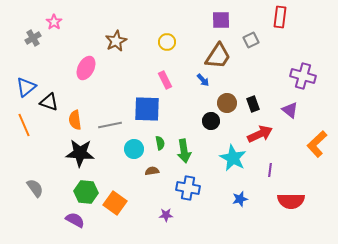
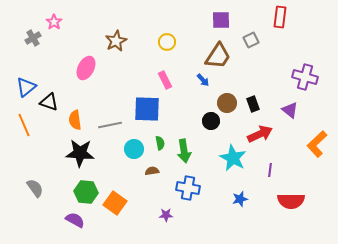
purple cross: moved 2 px right, 1 px down
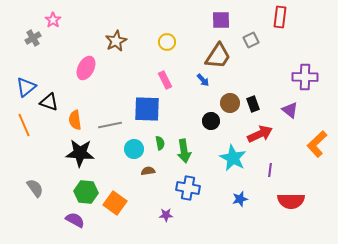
pink star: moved 1 px left, 2 px up
purple cross: rotated 15 degrees counterclockwise
brown circle: moved 3 px right
brown semicircle: moved 4 px left
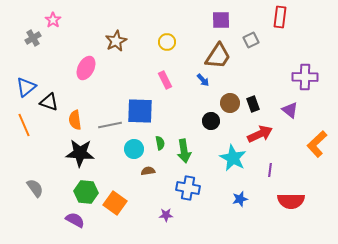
blue square: moved 7 px left, 2 px down
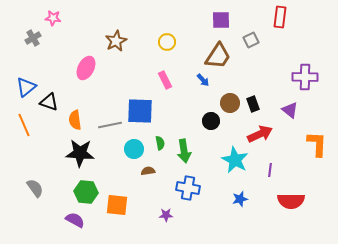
pink star: moved 2 px up; rotated 28 degrees counterclockwise
orange L-shape: rotated 136 degrees clockwise
cyan star: moved 2 px right, 2 px down
orange square: moved 2 px right, 2 px down; rotated 30 degrees counterclockwise
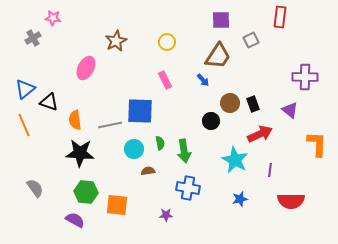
blue triangle: moved 1 px left, 2 px down
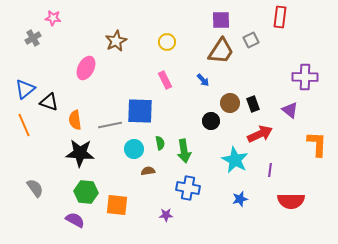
brown trapezoid: moved 3 px right, 5 px up
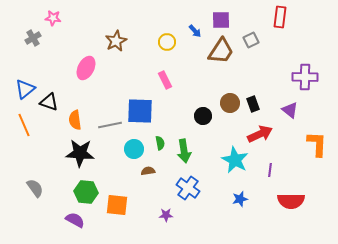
blue arrow: moved 8 px left, 49 px up
black circle: moved 8 px left, 5 px up
blue cross: rotated 25 degrees clockwise
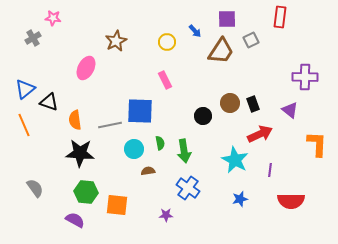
purple square: moved 6 px right, 1 px up
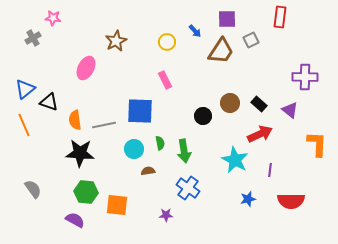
black rectangle: moved 6 px right; rotated 28 degrees counterclockwise
gray line: moved 6 px left
gray semicircle: moved 2 px left, 1 px down
blue star: moved 8 px right
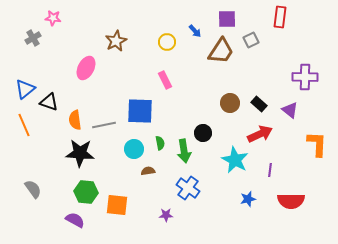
black circle: moved 17 px down
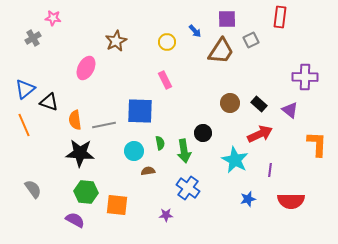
cyan circle: moved 2 px down
